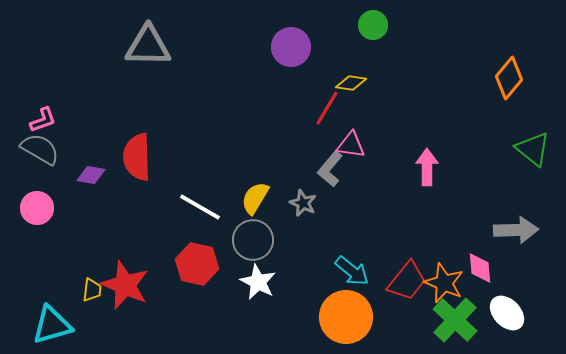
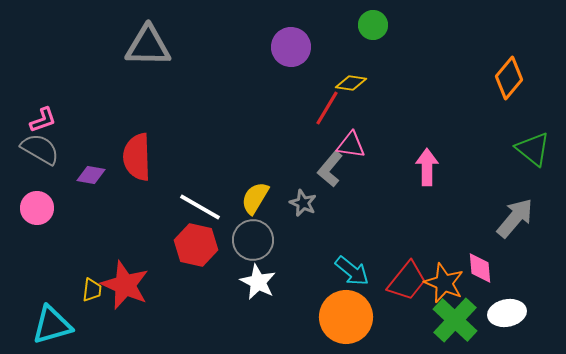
gray arrow: moved 1 px left, 12 px up; rotated 48 degrees counterclockwise
red hexagon: moved 1 px left, 19 px up
white ellipse: rotated 57 degrees counterclockwise
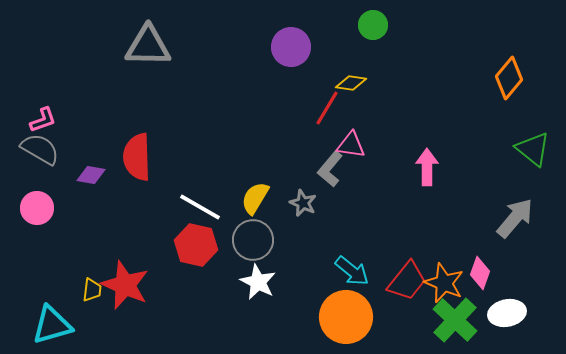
pink diamond: moved 5 px down; rotated 24 degrees clockwise
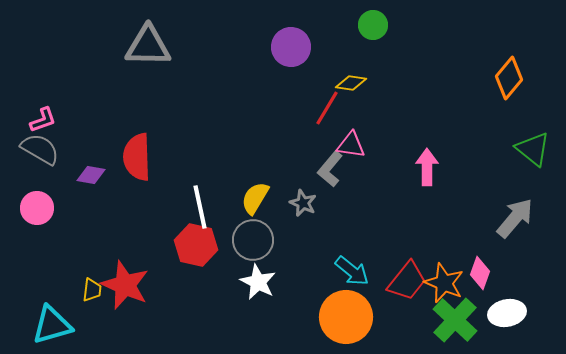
white line: rotated 48 degrees clockwise
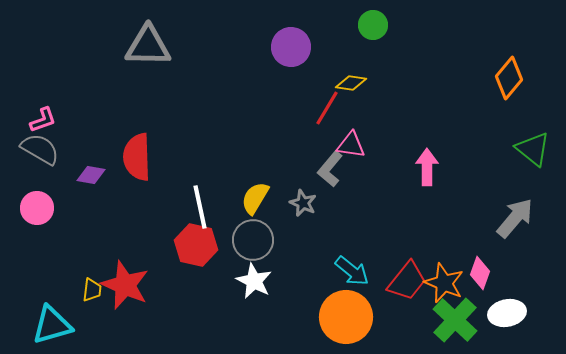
white star: moved 4 px left, 1 px up
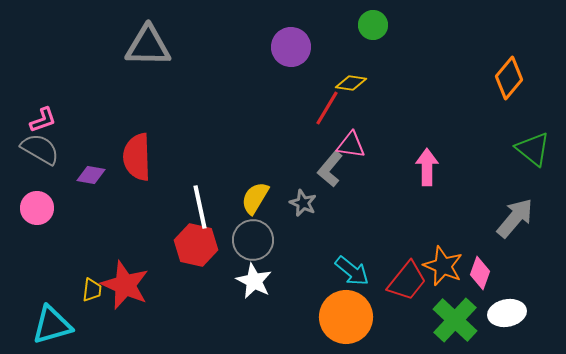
orange star: moved 1 px left, 17 px up
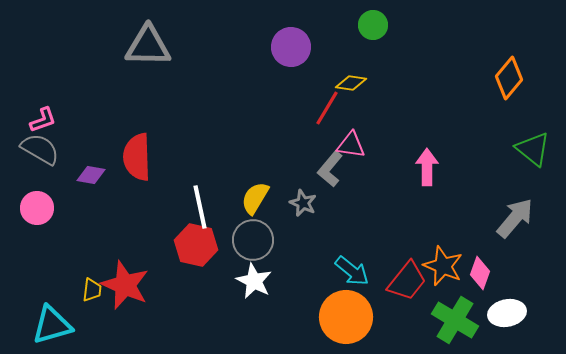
green cross: rotated 12 degrees counterclockwise
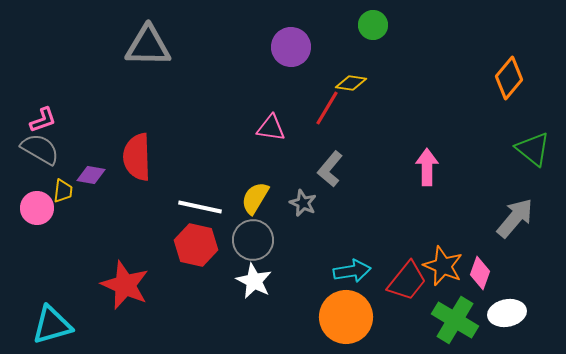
pink triangle: moved 80 px left, 17 px up
white line: rotated 66 degrees counterclockwise
cyan arrow: rotated 48 degrees counterclockwise
yellow trapezoid: moved 29 px left, 99 px up
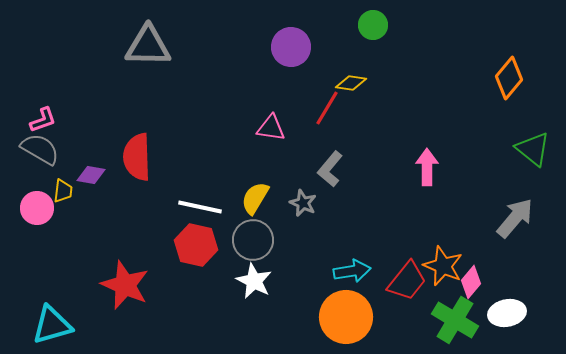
pink diamond: moved 9 px left, 9 px down; rotated 20 degrees clockwise
